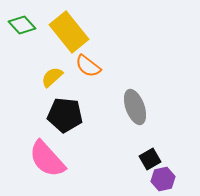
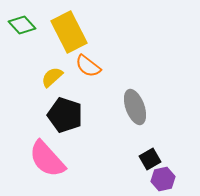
yellow rectangle: rotated 12 degrees clockwise
black pentagon: rotated 12 degrees clockwise
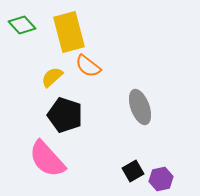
yellow rectangle: rotated 12 degrees clockwise
gray ellipse: moved 5 px right
black square: moved 17 px left, 12 px down
purple hexagon: moved 2 px left
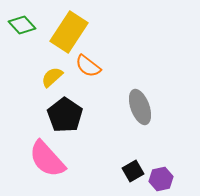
yellow rectangle: rotated 48 degrees clockwise
black pentagon: rotated 16 degrees clockwise
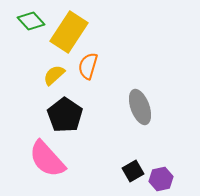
green diamond: moved 9 px right, 4 px up
orange semicircle: rotated 68 degrees clockwise
yellow semicircle: moved 2 px right, 2 px up
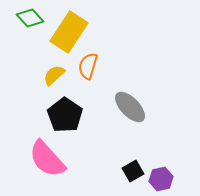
green diamond: moved 1 px left, 3 px up
gray ellipse: moved 10 px left; rotated 24 degrees counterclockwise
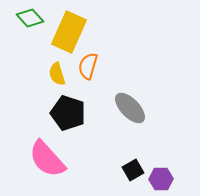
yellow rectangle: rotated 9 degrees counterclockwise
yellow semicircle: moved 3 px right, 1 px up; rotated 65 degrees counterclockwise
gray ellipse: moved 1 px down
black pentagon: moved 3 px right, 2 px up; rotated 16 degrees counterclockwise
black square: moved 1 px up
purple hexagon: rotated 10 degrees clockwise
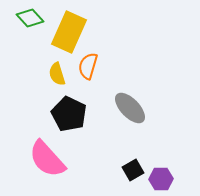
black pentagon: moved 1 px right, 1 px down; rotated 8 degrees clockwise
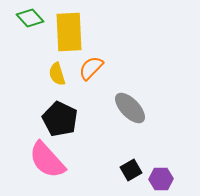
yellow rectangle: rotated 27 degrees counterclockwise
orange semicircle: moved 3 px right, 2 px down; rotated 28 degrees clockwise
black pentagon: moved 9 px left, 5 px down
pink semicircle: moved 1 px down
black square: moved 2 px left
